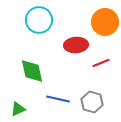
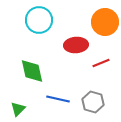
gray hexagon: moved 1 px right
green triangle: rotated 21 degrees counterclockwise
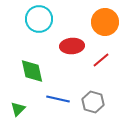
cyan circle: moved 1 px up
red ellipse: moved 4 px left, 1 px down
red line: moved 3 px up; rotated 18 degrees counterclockwise
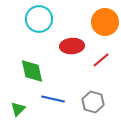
blue line: moved 5 px left
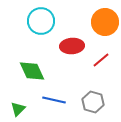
cyan circle: moved 2 px right, 2 px down
green diamond: rotated 12 degrees counterclockwise
blue line: moved 1 px right, 1 px down
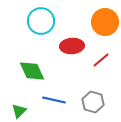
green triangle: moved 1 px right, 2 px down
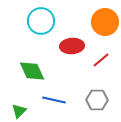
gray hexagon: moved 4 px right, 2 px up; rotated 15 degrees counterclockwise
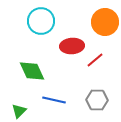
red line: moved 6 px left
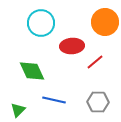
cyan circle: moved 2 px down
red line: moved 2 px down
gray hexagon: moved 1 px right, 2 px down
green triangle: moved 1 px left, 1 px up
